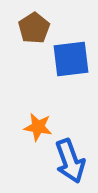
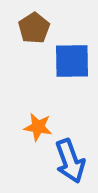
blue square: moved 1 px right, 2 px down; rotated 6 degrees clockwise
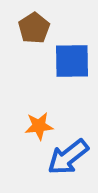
orange star: moved 1 px right, 1 px up; rotated 16 degrees counterclockwise
blue arrow: moved 2 px left, 4 px up; rotated 72 degrees clockwise
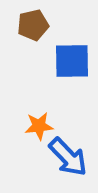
brown pentagon: moved 1 px left, 3 px up; rotated 20 degrees clockwise
blue arrow: rotated 96 degrees counterclockwise
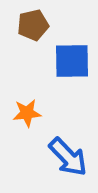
orange star: moved 12 px left, 13 px up
